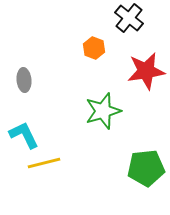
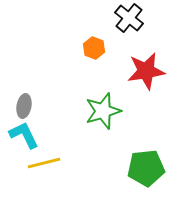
gray ellipse: moved 26 px down; rotated 15 degrees clockwise
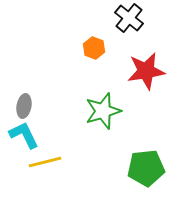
yellow line: moved 1 px right, 1 px up
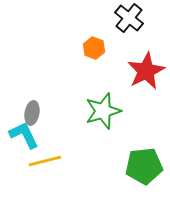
red star: rotated 18 degrees counterclockwise
gray ellipse: moved 8 px right, 7 px down
yellow line: moved 1 px up
green pentagon: moved 2 px left, 2 px up
